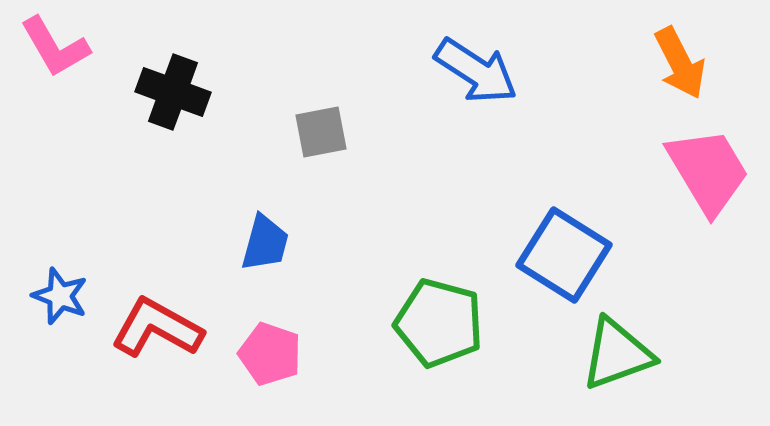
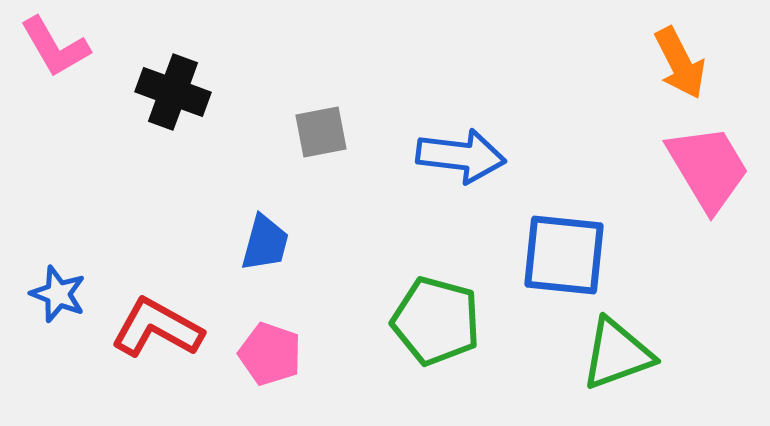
blue arrow: moved 15 px left, 85 px down; rotated 26 degrees counterclockwise
pink trapezoid: moved 3 px up
blue square: rotated 26 degrees counterclockwise
blue star: moved 2 px left, 2 px up
green pentagon: moved 3 px left, 2 px up
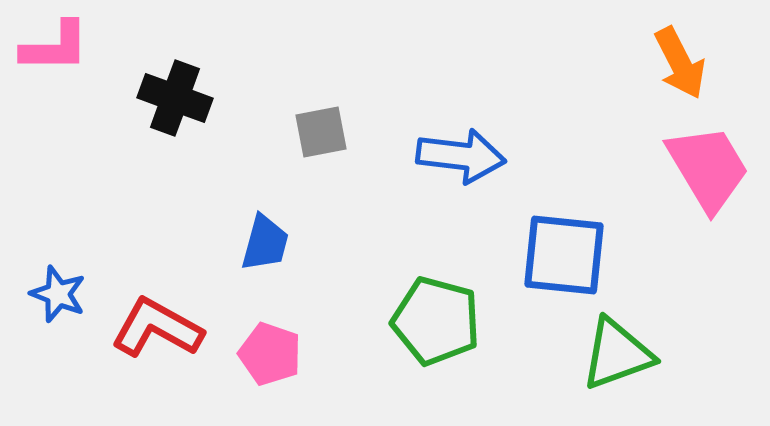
pink L-shape: rotated 60 degrees counterclockwise
black cross: moved 2 px right, 6 px down
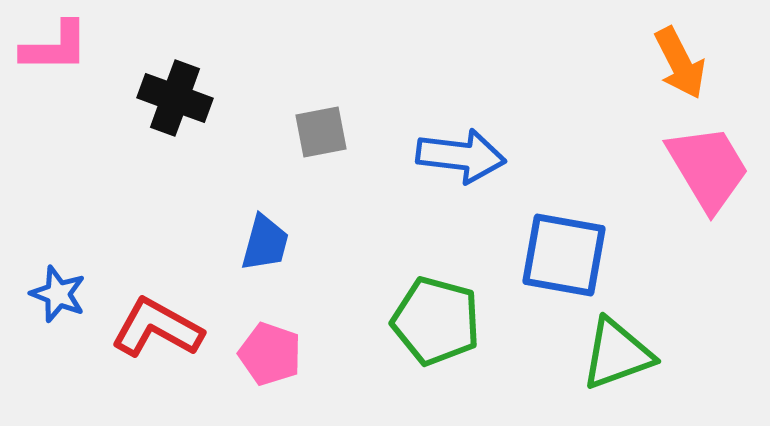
blue square: rotated 4 degrees clockwise
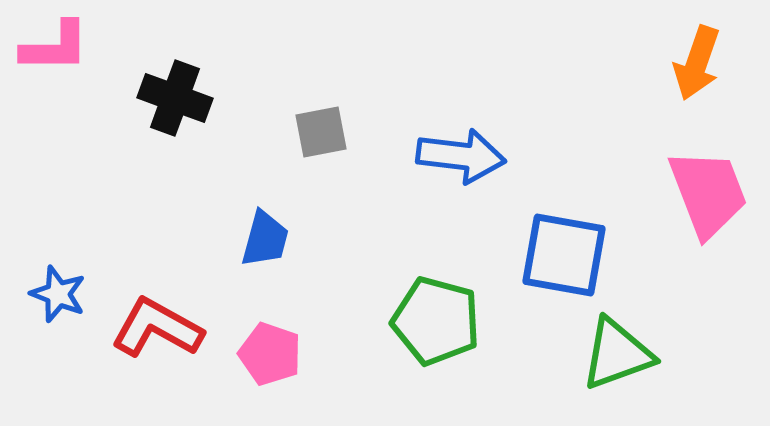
orange arrow: moved 17 px right; rotated 46 degrees clockwise
pink trapezoid: moved 25 px down; rotated 10 degrees clockwise
blue trapezoid: moved 4 px up
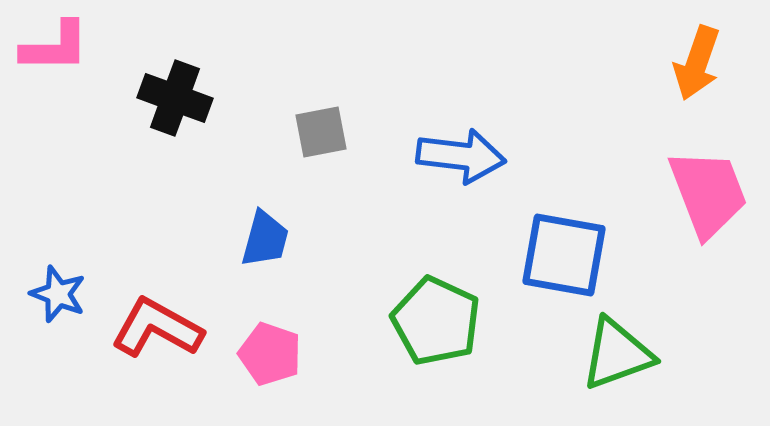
green pentagon: rotated 10 degrees clockwise
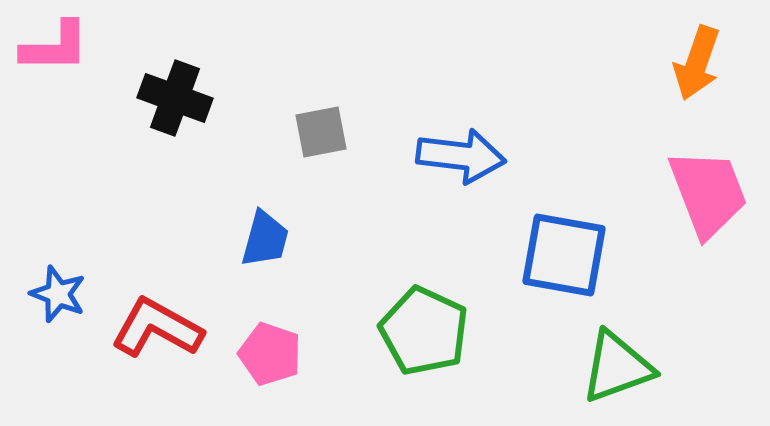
green pentagon: moved 12 px left, 10 px down
green triangle: moved 13 px down
